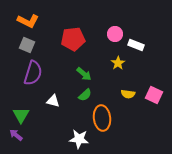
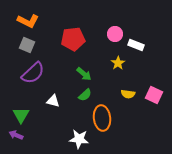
purple semicircle: rotated 30 degrees clockwise
purple arrow: rotated 16 degrees counterclockwise
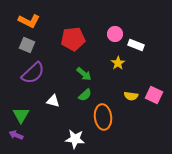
orange L-shape: moved 1 px right
yellow semicircle: moved 3 px right, 2 px down
orange ellipse: moved 1 px right, 1 px up
white star: moved 4 px left
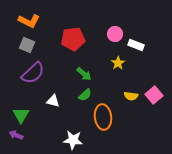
pink square: rotated 24 degrees clockwise
white star: moved 2 px left, 1 px down
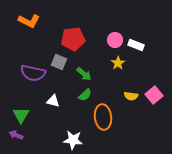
pink circle: moved 6 px down
gray square: moved 32 px right, 17 px down
purple semicircle: rotated 55 degrees clockwise
